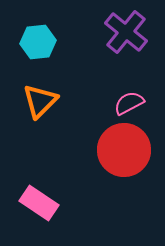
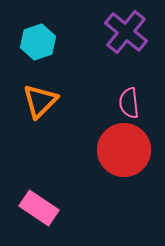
cyan hexagon: rotated 12 degrees counterclockwise
pink semicircle: rotated 68 degrees counterclockwise
pink rectangle: moved 5 px down
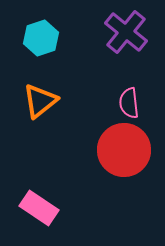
cyan hexagon: moved 3 px right, 4 px up
orange triangle: rotated 6 degrees clockwise
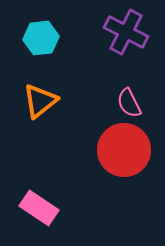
purple cross: rotated 12 degrees counterclockwise
cyan hexagon: rotated 12 degrees clockwise
pink semicircle: rotated 20 degrees counterclockwise
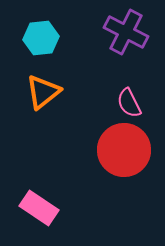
orange triangle: moved 3 px right, 9 px up
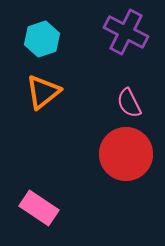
cyan hexagon: moved 1 px right, 1 px down; rotated 12 degrees counterclockwise
red circle: moved 2 px right, 4 px down
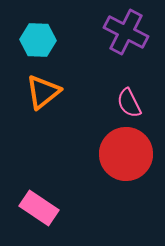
cyan hexagon: moved 4 px left, 1 px down; rotated 20 degrees clockwise
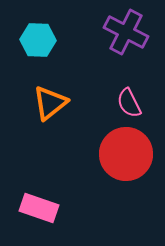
orange triangle: moved 7 px right, 11 px down
pink rectangle: rotated 15 degrees counterclockwise
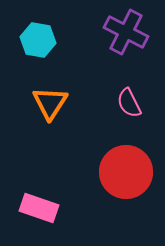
cyan hexagon: rotated 8 degrees clockwise
orange triangle: rotated 18 degrees counterclockwise
red circle: moved 18 px down
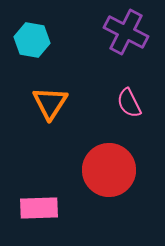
cyan hexagon: moved 6 px left
red circle: moved 17 px left, 2 px up
pink rectangle: rotated 21 degrees counterclockwise
